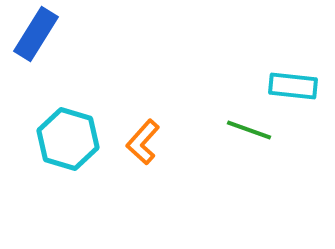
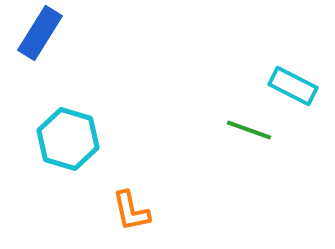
blue rectangle: moved 4 px right, 1 px up
cyan rectangle: rotated 21 degrees clockwise
orange L-shape: moved 12 px left, 69 px down; rotated 54 degrees counterclockwise
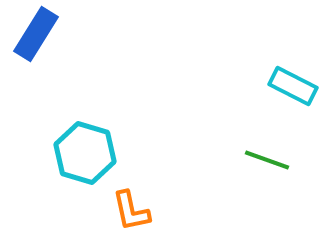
blue rectangle: moved 4 px left, 1 px down
green line: moved 18 px right, 30 px down
cyan hexagon: moved 17 px right, 14 px down
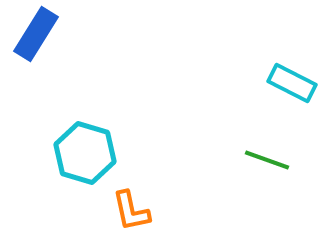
cyan rectangle: moved 1 px left, 3 px up
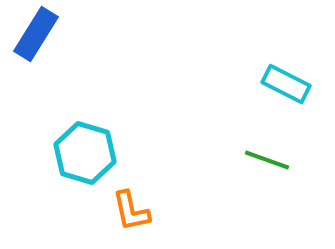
cyan rectangle: moved 6 px left, 1 px down
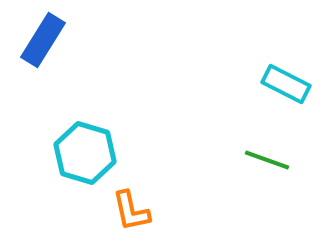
blue rectangle: moved 7 px right, 6 px down
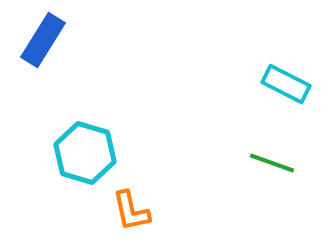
green line: moved 5 px right, 3 px down
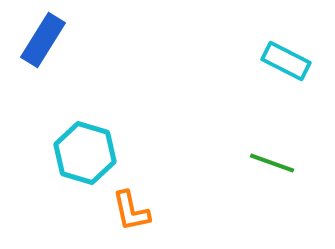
cyan rectangle: moved 23 px up
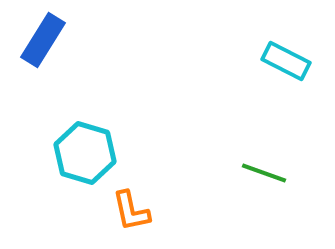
green line: moved 8 px left, 10 px down
